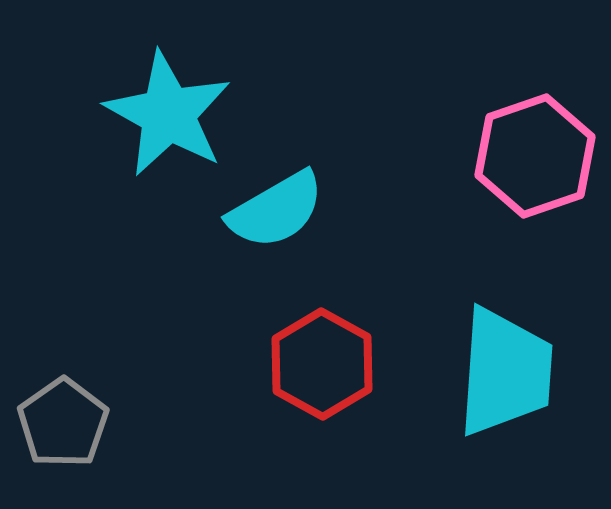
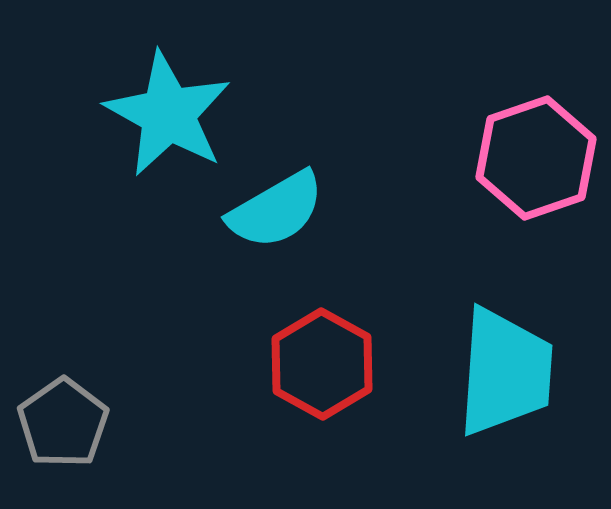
pink hexagon: moved 1 px right, 2 px down
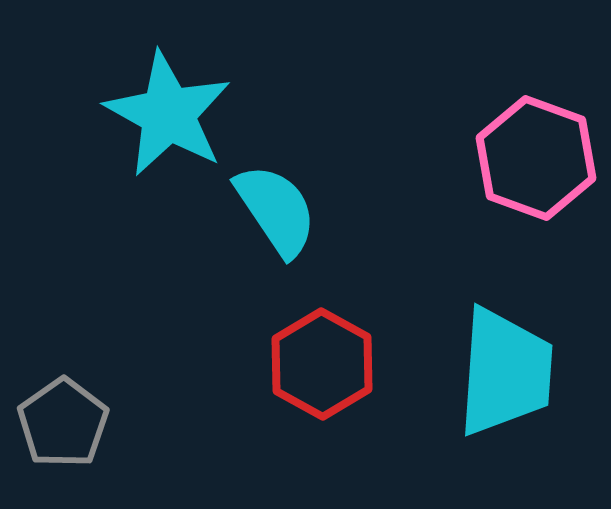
pink hexagon: rotated 21 degrees counterclockwise
cyan semicircle: rotated 94 degrees counterclockwise
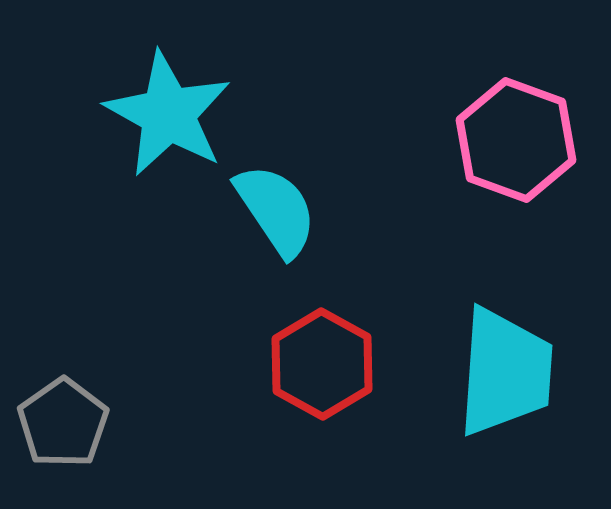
pink hexagon: moved 20 px left, 18 px up
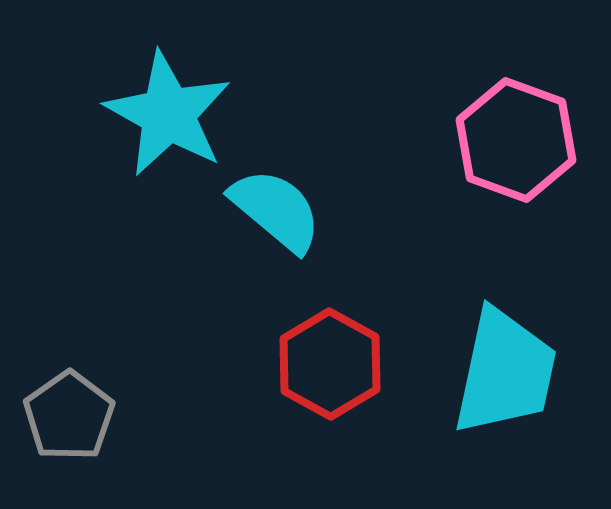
cyan semicircle: rotated 16 degrees counterclockwise
red hexagon: moved 8 px right
cyan trapezoid: rotated 8 degrees clockwise
gray pentagon: moved 6 px right, 7 px up
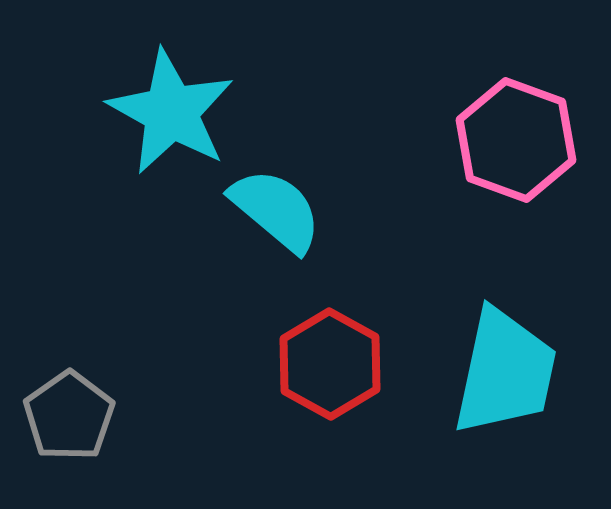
cyan star: moved 3 px right, 2 px up
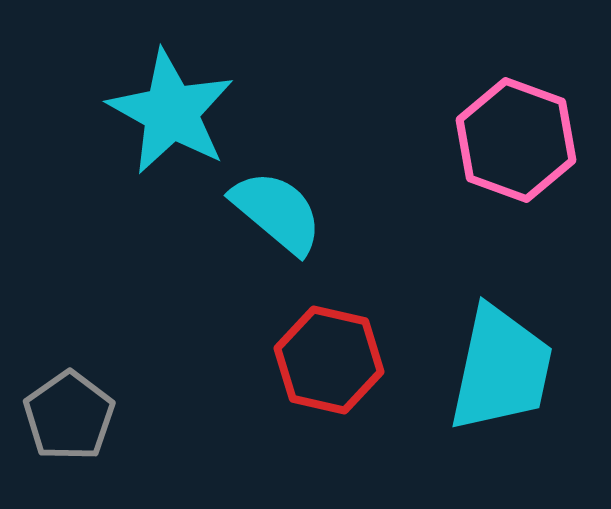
cyan semicircle: moved 1 px right, 2 px down
red hexagon: moved 1 px left, 4 px up; rotated 16 degrees counterclockwise
cyan trapezoid: moved 4 px left, 3 px up
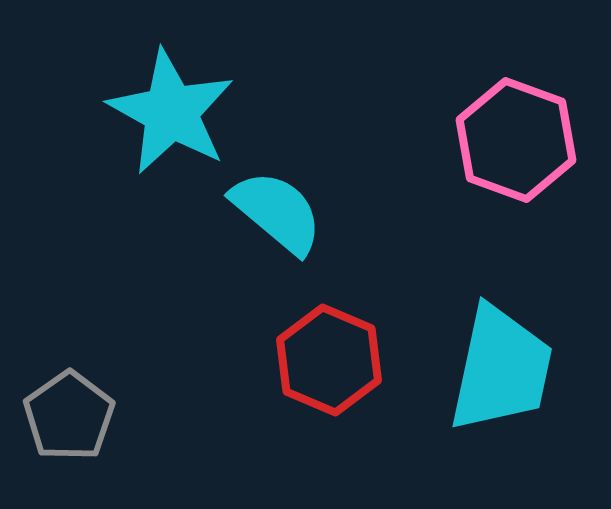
red hexagon: rotated 10 degrees clockwise
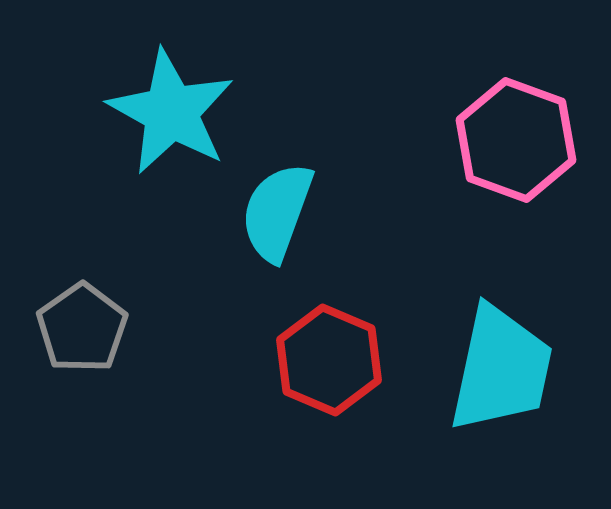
cyan semicircle: rotated 110 degrees counterclockwise
gray pentagon: moved 13 px right, 88 px up
